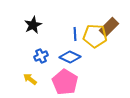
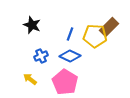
black star: moved 1 px left; rotated 24 degrees counterclockwise
blue line: moved 5 px left; rotated 24 degrees clockwise
blue diamond: moved 1 px up
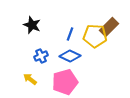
pink pentagon: rotated 25 degrees clockwise
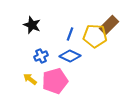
brown rectangle: moved 2 px up
pink pentagon: moved 10 px left, 1 px up
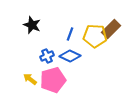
brown rectangle: moved 2 px right, 4 px down
blue cross: moved 6 px right
pink pentagon: moved 2 px left, 1 px up
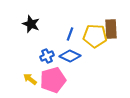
black star: moved 1 px left, 1 px up
brown rectangle: rotated 48 degrees counterclockwise
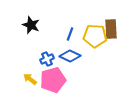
black star: moved 1 px down
blue cross: moved 3 px down
